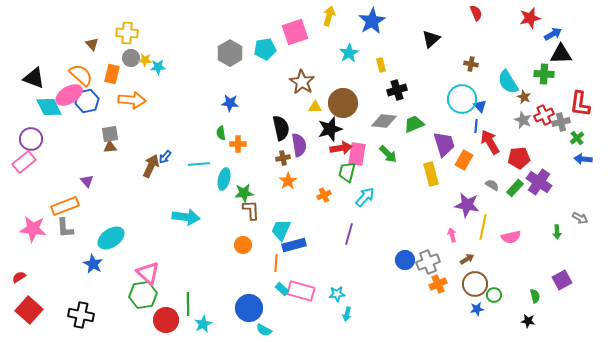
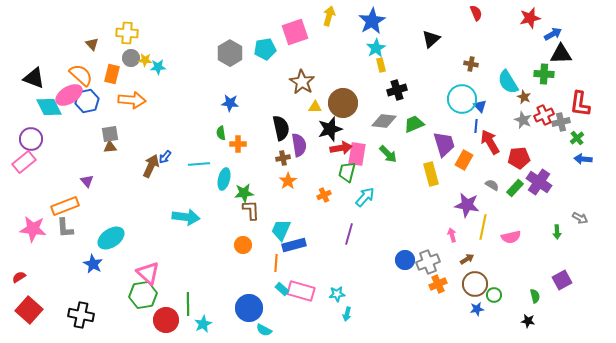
cyan star at (349, 53): moved 27 px right, 5 px up
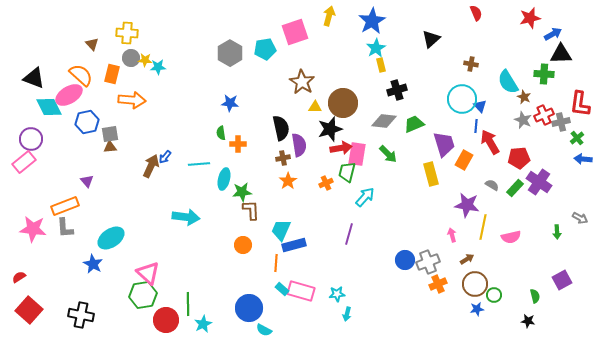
blue hexagon at (87, 101): moved 21 px down
green star at (244, 193): moved 2 px left, 1 px up
orange cross at (324, 195): moved 2 px right, 12 px up
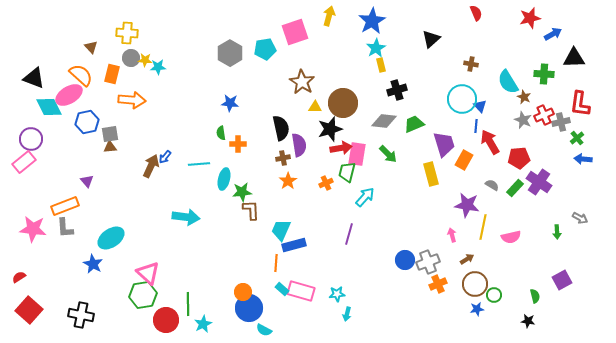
brown triangle at (92, 44): moved 1 px left, 3 px down
black triangle at (561, 54): moved 13 px right, 4 px down
orange circle at (243, 245): moved 47 px down
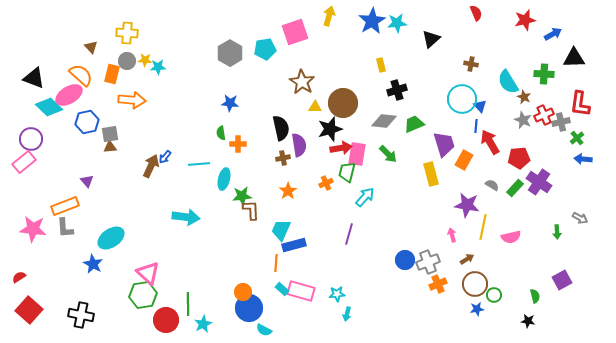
red star at (530, 18): moved 5 px left, 2 px down
cyan star at (376, 48): moved 21 px right, 25 px up; rotated 24 degrees clockwise
gray circle at (131, 58): moved 4 px left, 3 px down
cyan diamond at (49, 107): rotated 20 degrees counterclockwise
orange star at (288, 181): moved 10 px down
green star at (242, 192): moved 4 px down
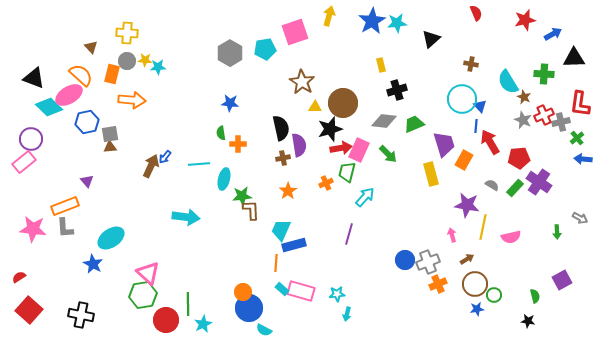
pink rectangle at (357, 154): moved 2 px right, 4 px up; rotated 15 degrees clockwise
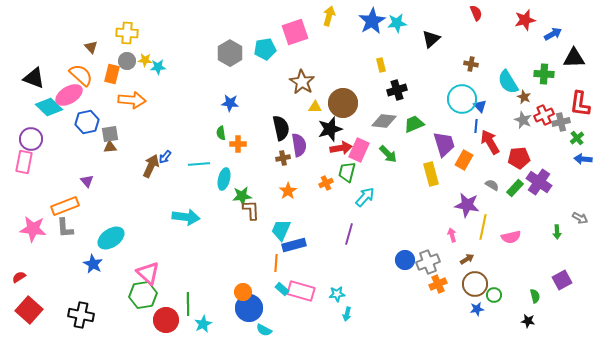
pink rectangle at (24, 162): rotated 40 degrees counterclockwise
